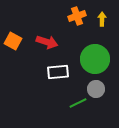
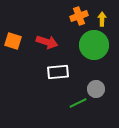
orange cross: moved 2 px right
orange square: rotated 12 degrees counterclockwise
green circle: moved 1 px left, 14 px up
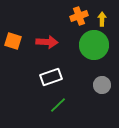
red arrow: rotated 15 degrees counterclockwise
white rectangle: moved 7 px left, 5 px down; rotated 15 degrees counterclockwise
gray circle: moved 6 px right, 4 px up
green line: moved 20 px left, 2 px down; rotated 18 degrees counterclockwise
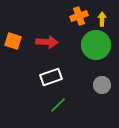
green circle: moved 2 px right
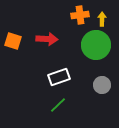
orange cross: moved 1 px right, 1 px up; rotated 12 degrees clockwise
red arrow: moved 3 px up
white rectangle: moved 8 px right
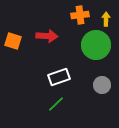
yellow arrow: moved 4 px right
red arrow: moved 3 px up
green line: moved 2 px left, 1 px up
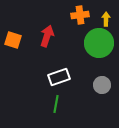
red arrow: rotated 75 degrees counterclockwise
orange square: moved 1 px up
green circle: moved 3 px right, 2 px up
green line: rotated 36 degrees counterclockwise
